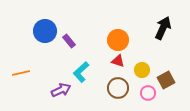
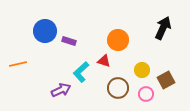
purple rectangle: rotated 32 degrees counterclockwise
red triangle: moved 14 px left
orange line: moved 3 px left, 9 px up
pink circle: moved 2 px left, 1 px down
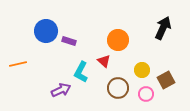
blue circle: moved 1 px right
red triangle: rotated 24 degrees clockwise
cyan L-shape: rotated 20 degrees counterclockwise
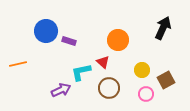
red triangle: moved 1 px left, 1 px down
cyan L-shape: rotated 50 degrees clockwise
brown circle: moved 9 px left
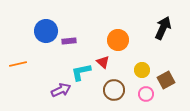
purple rectangle: rotated 24 degrees counterclockwise
brown circle: moved 5 px right, 2 px down
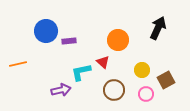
black arrow: moved 5 px left
purple arrow: rotated 12 degrees clockwise
